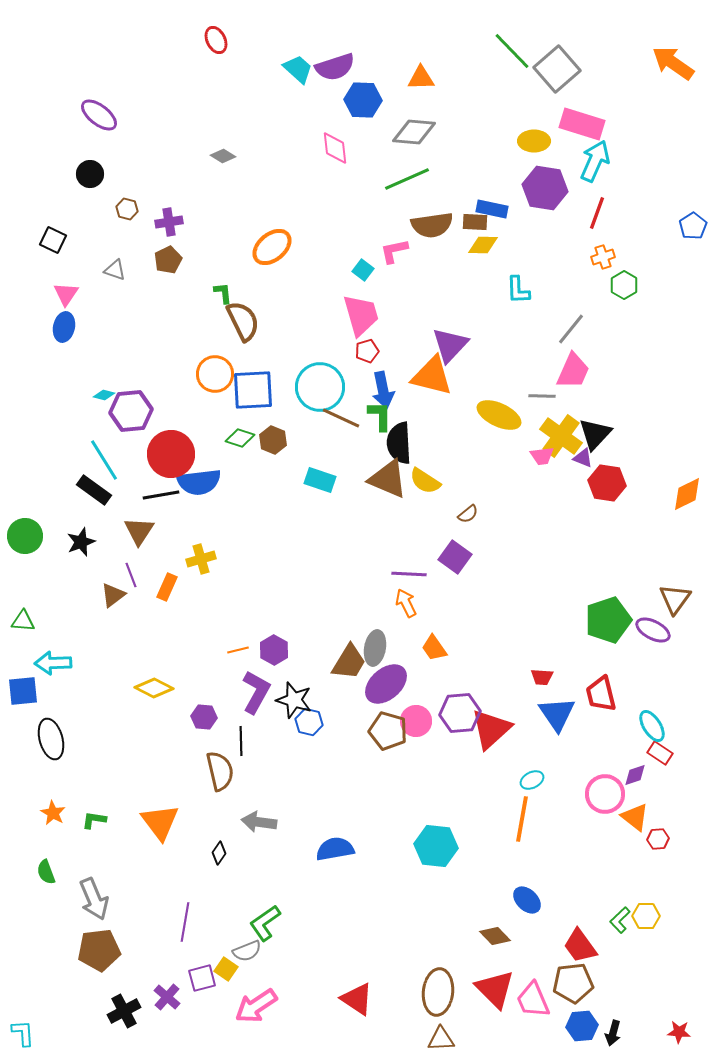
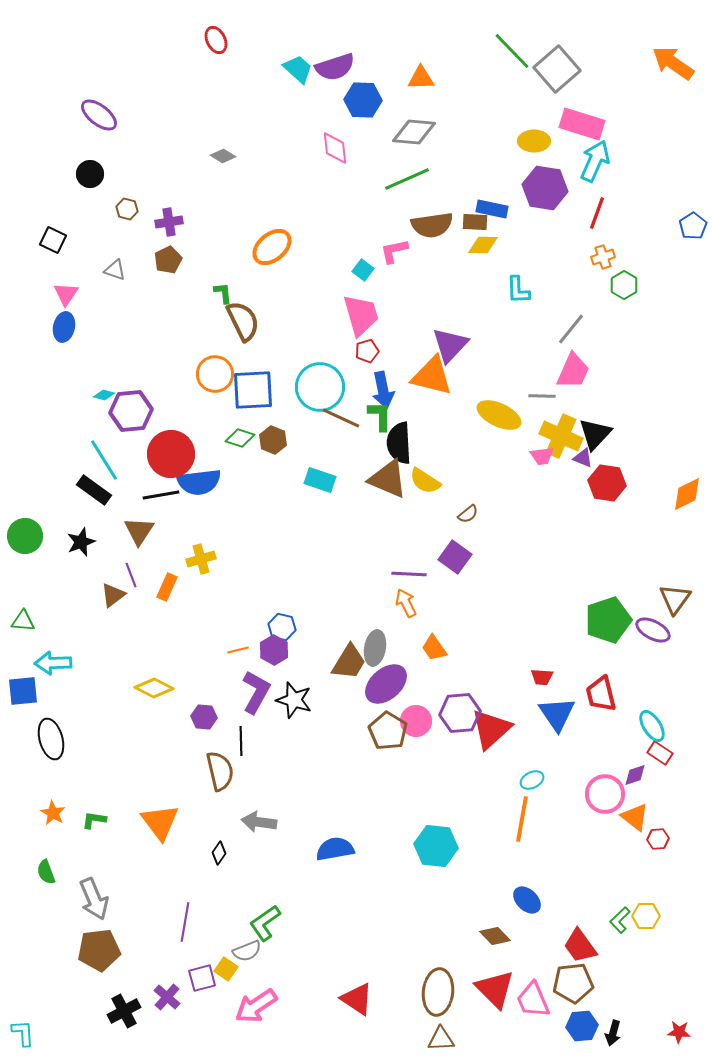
yellow cross at (561, 436): rotated 12 degrees counterclockwise
blue hexagon at (309, 722): moved 27 px left, 95 px up
brown pentagon at (388, 731): rotated 15 degrees clockwise
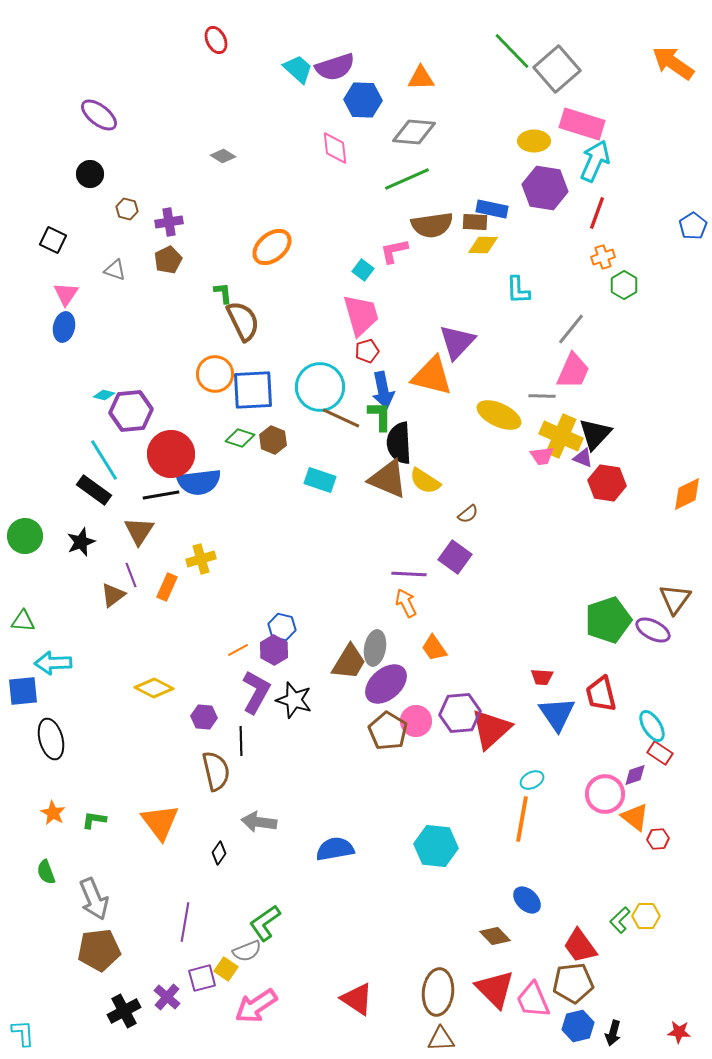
purple triangle at (450, 345): moved 7 px right, 3 px up
orange line at (238, 650): rotated 15 degrees counterclockwise
brown semicircle at (220, 771): moved 4 px left
blue hexagon at (582, 1026): moved 4 px left; rotated 8 degrees counterclockwise
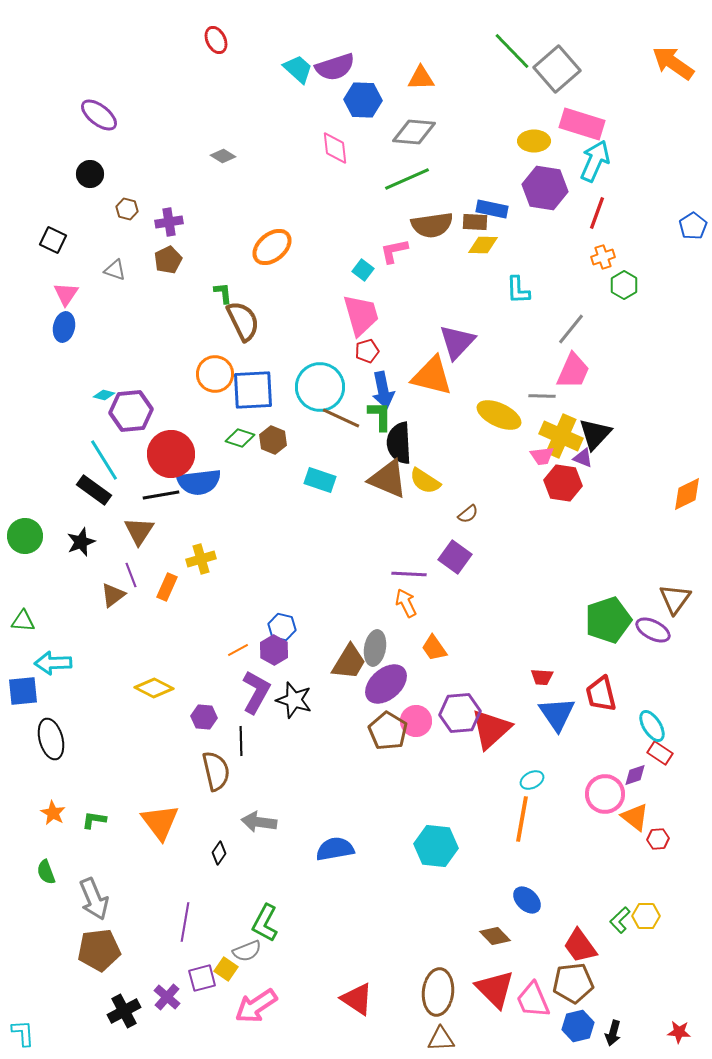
red hexagon at (607, 483): moved 44 px left
green L-shape at (265, 923): rotated 27 degrees counterclockwise
